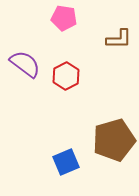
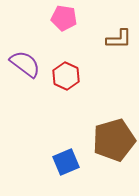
red hexagon: rotated 8 degrees counterclockwise
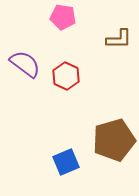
pink pentagon: moved 1 px left, 1 px up
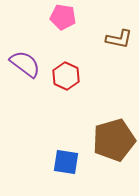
brown L-shape: rotated 12 degrees clockwise
blue square: rotated 32 degrees clockwise
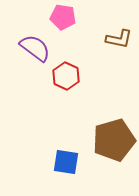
purple semicircle: moved 10 px right, 16 px up
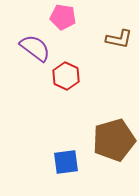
blue square: rotated 16 degrees counterclockwise
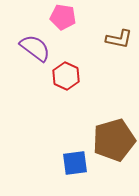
blue square: moved 9 px right, 1 px down
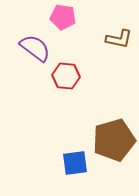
red hexagon: rotated 20 degrees counterclockwise
